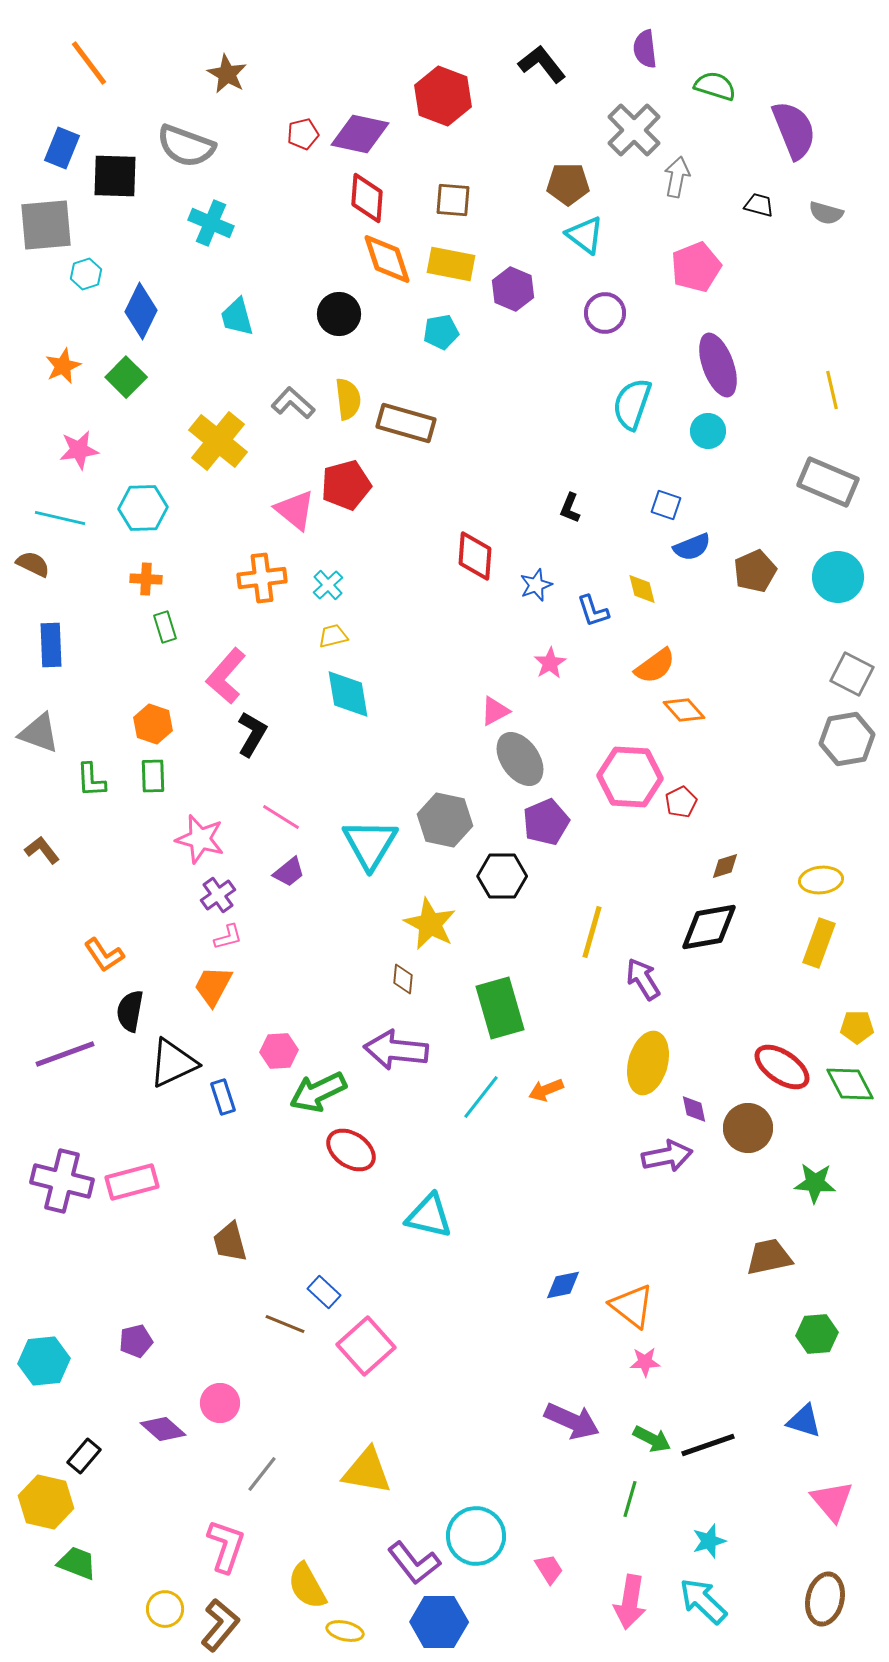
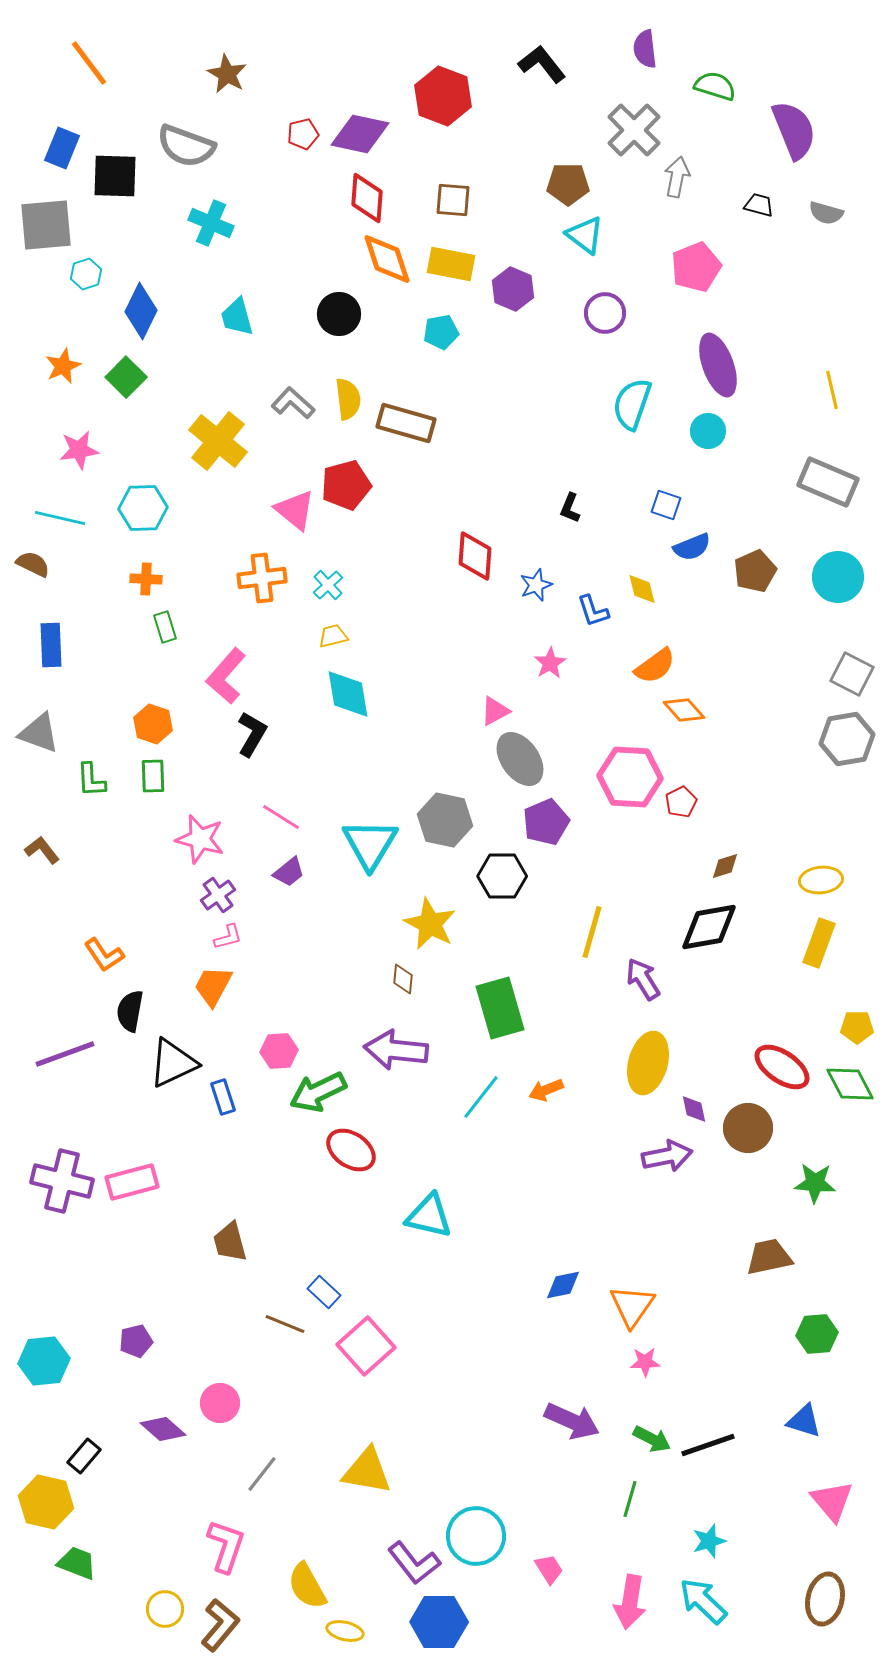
orange triangle at (632, 1306): rotated 27 degrees clockwise
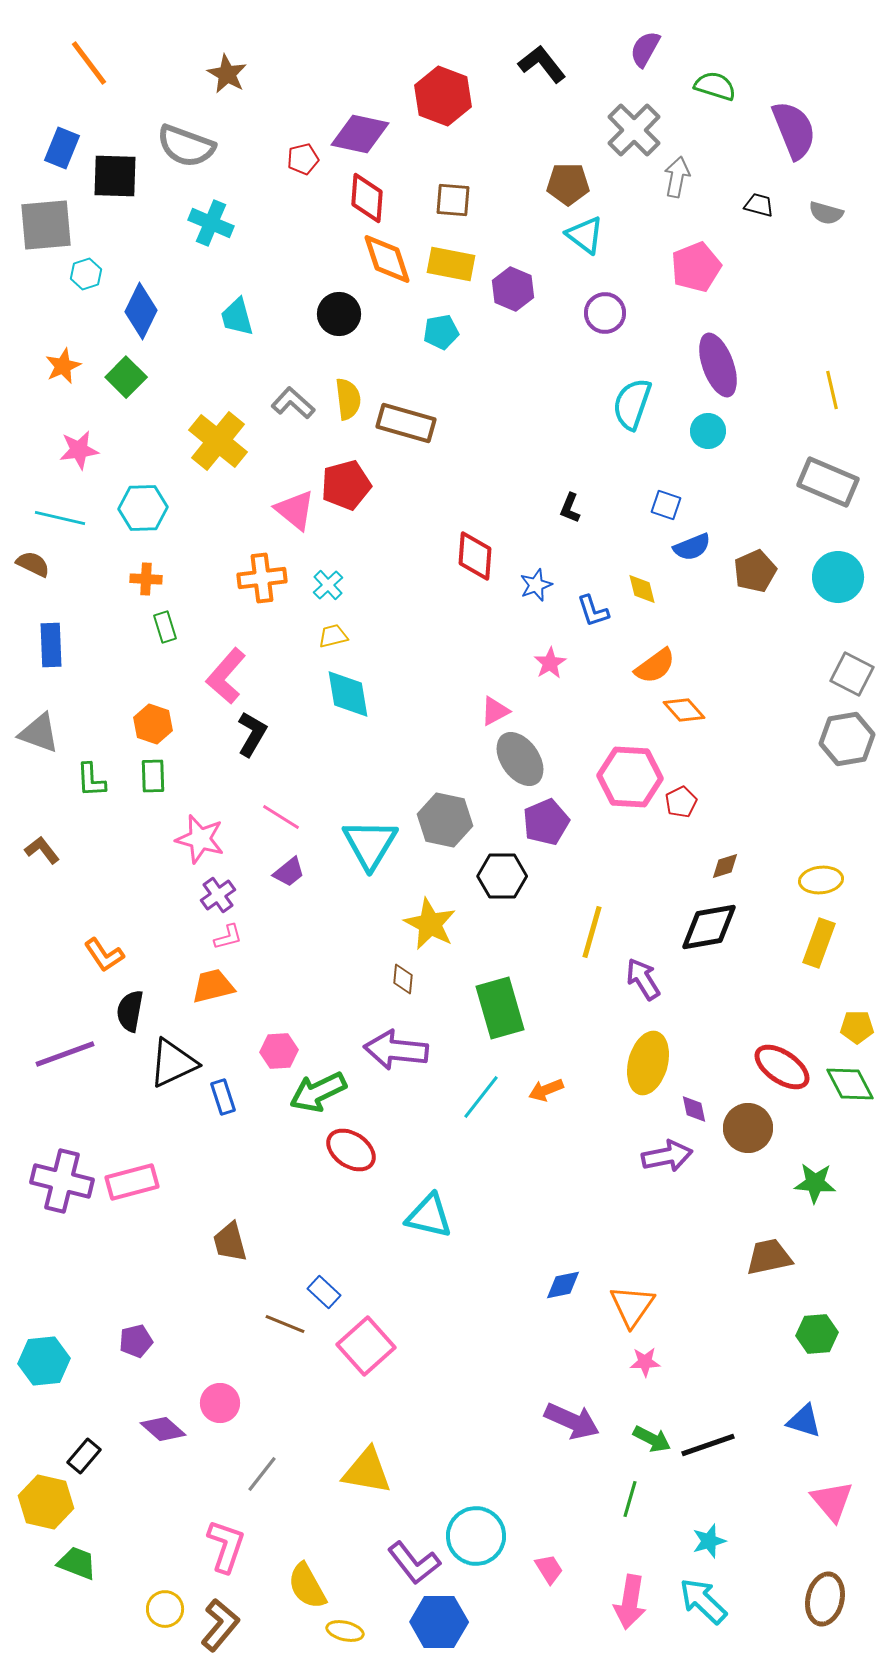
purple semicircle at (645, 49): rotated 36 degrees clockwise
red pentagon at (303, 134): moved 25 px down
orange trapezoid at (213, 986): rotated 48 degrees clockwise
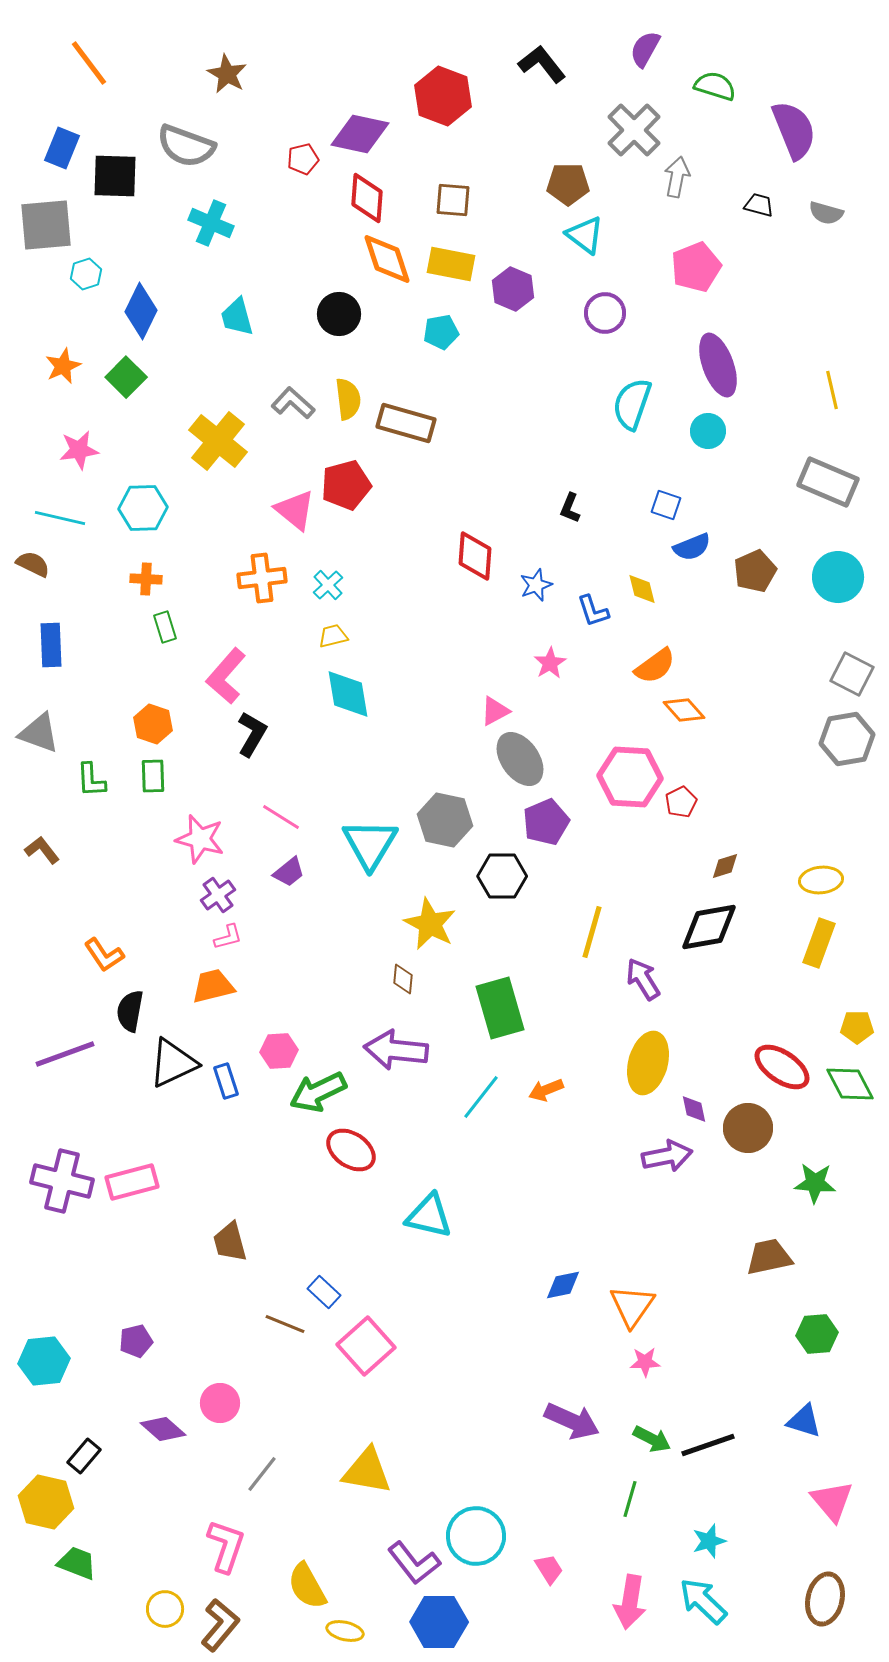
blue rectangle at (223, 1097): moved 3 px right, 16 px up
